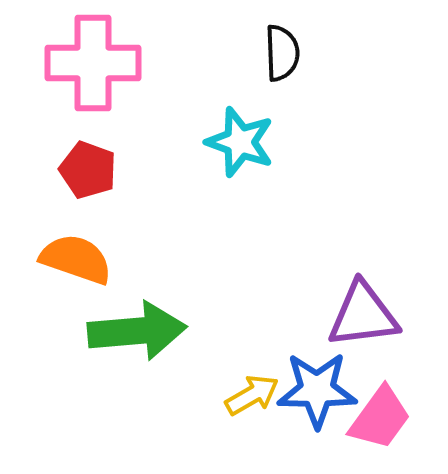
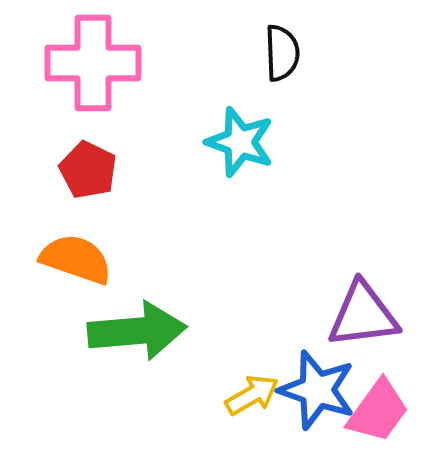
red pentagon: rotated 6 degrees clockwise
blue star: rotated 18 degrees clockwise
pink trapezoid: moved 2 px left, 7 px up
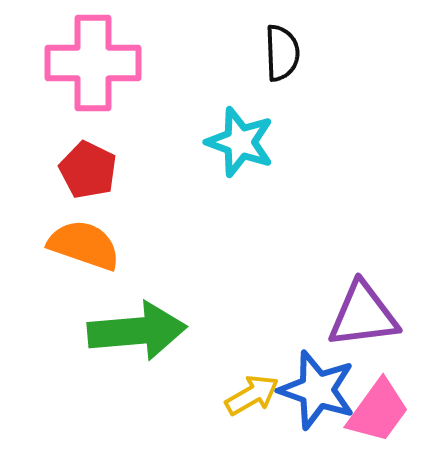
orange semicircle: moved 8 px right, 14 px up
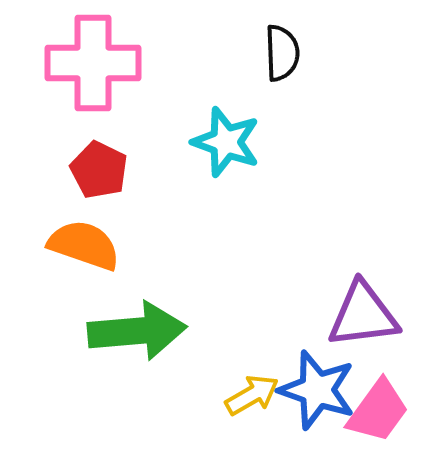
cyan star: moved 14 px left
red pentagon: moved 11 px right
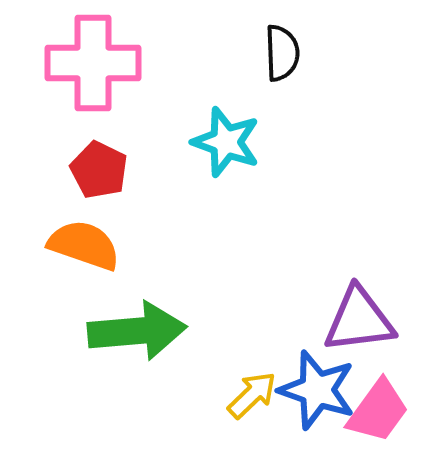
purple triangle: moved 4 px left, 5 px down
yellow arrow: rotated 14 degrees counterclockwise
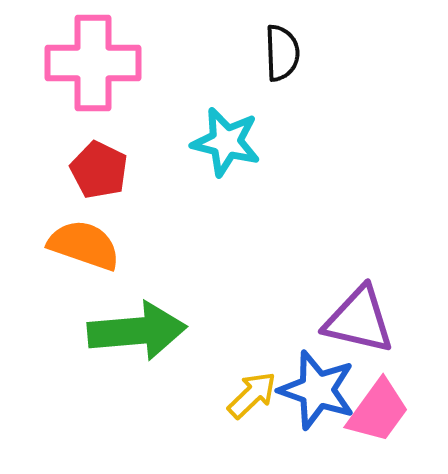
cyan star: rotated 6 degrees counterclockwise
purple triangle: rotated 20 degrees clockwise
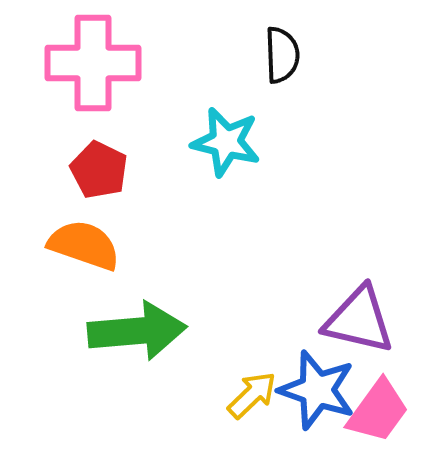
black semicircle: moved 2 px down
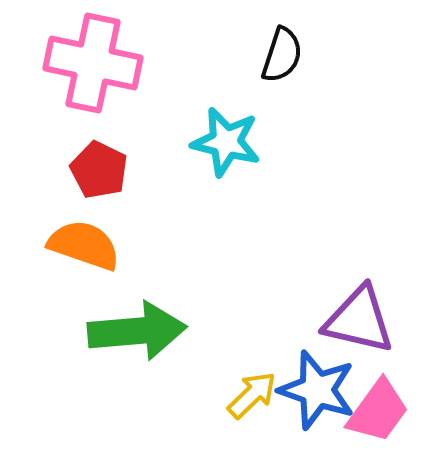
black semicircle: rotated 20 degrees clockwise
pink cross: rotated 12 degrees clockwise
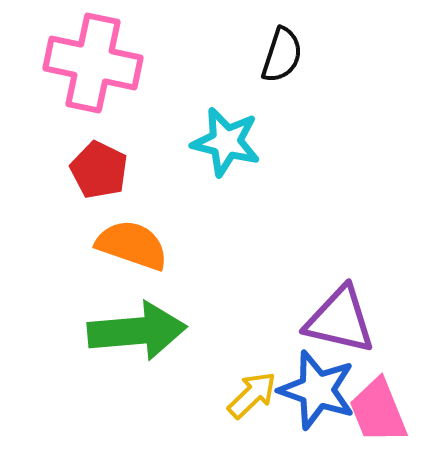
orange semicircle: moved 48 px right
purple triangle: moved 19 px left
pink trapezoid: rotated 122 degrees clockwise
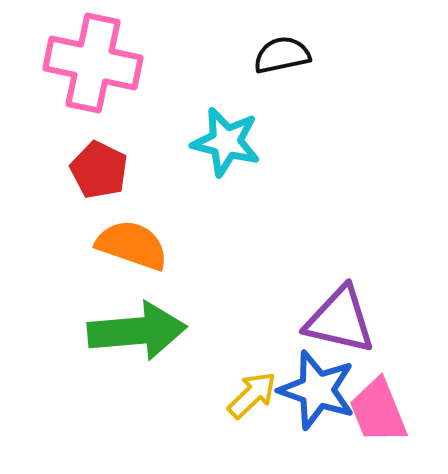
black semicircle: rotated 120 degrees counterclockwise
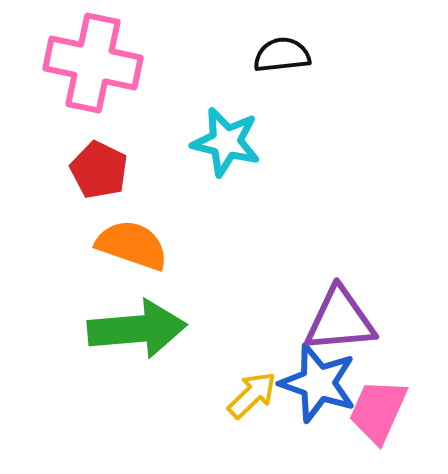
black semicircle: rotated 6 degrees clockwise
purple triangle: rotated 18 degrees counterclockwise
green arrow: moved 2 px up
blue star: moved 1 px right, 7 px up
pink trapezoid: rotated 46 degrees clockwise
